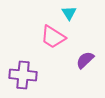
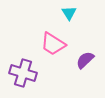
pink trapezoid: moved 7 px down
purple cross: moved 2 px up; rotated 12 degrees clockwise
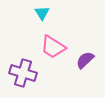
cyan triangle: moved 27 px left
pink trapezoid: moved 3 px down
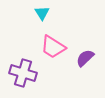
purple semicircle: moved 2 px up
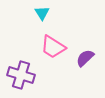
purple cross: moved 2 px left, 2 px down
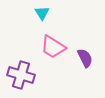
purple semicircle: rotated 108 degrees clockwise
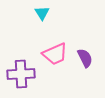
pink trapezoid: moved 2 px right, 7 px down; rotated 56 degrees counterclockwise
purple cross: moved 1 px up; rotated 20 degrees counterclockwise
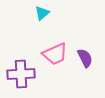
cyan triangle: rotated 21 degrees clockwise
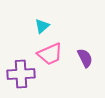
cyan triangle: moved 13 px down
pink trapezoid: moved 5 px left
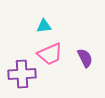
cyan triangle: moved 2 px right; rotated 35 degrees clockwise
purple cross: moved 1 px right
